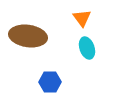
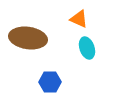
orange triangle: moved 3 px left, 1 px down; rotated 30 degrees counterclockwise
brown ellipse: moved 2 px down
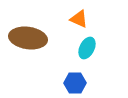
cyan ellipse: rotated 45 degrees clockwise
blue hexagon: moved 25 px right, 1 px down
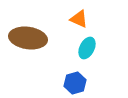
blue hexagon: rotated 15 degrees counterclockwise
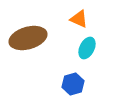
brown ellipse: rotated 24 degrees counterclockwise
blue hexagon: moved 2 px left, 1 px down
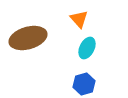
orange triangle: rotated 24 degrees clockwise
blue hexagon: moved 11 px right
